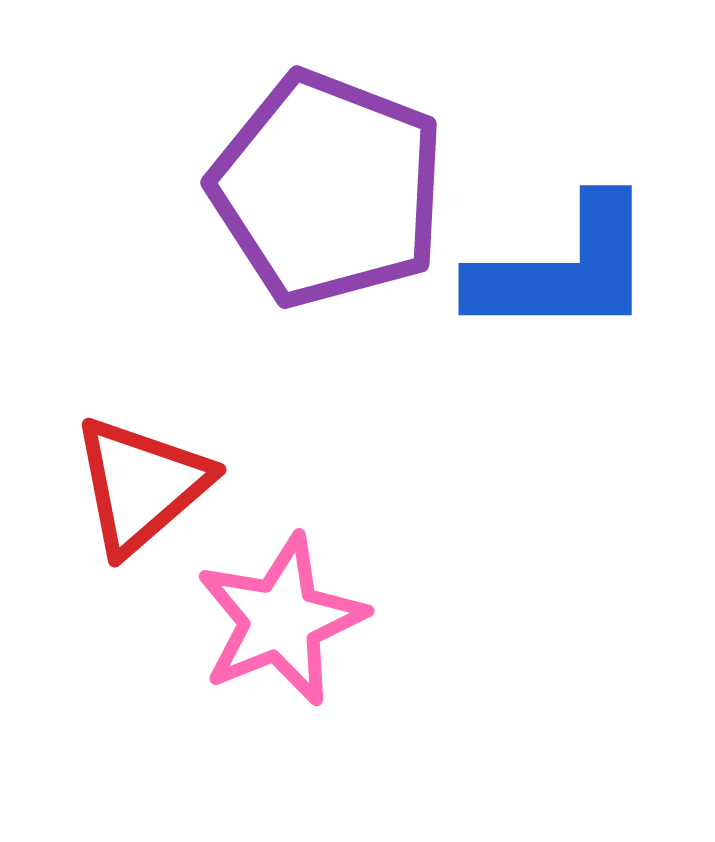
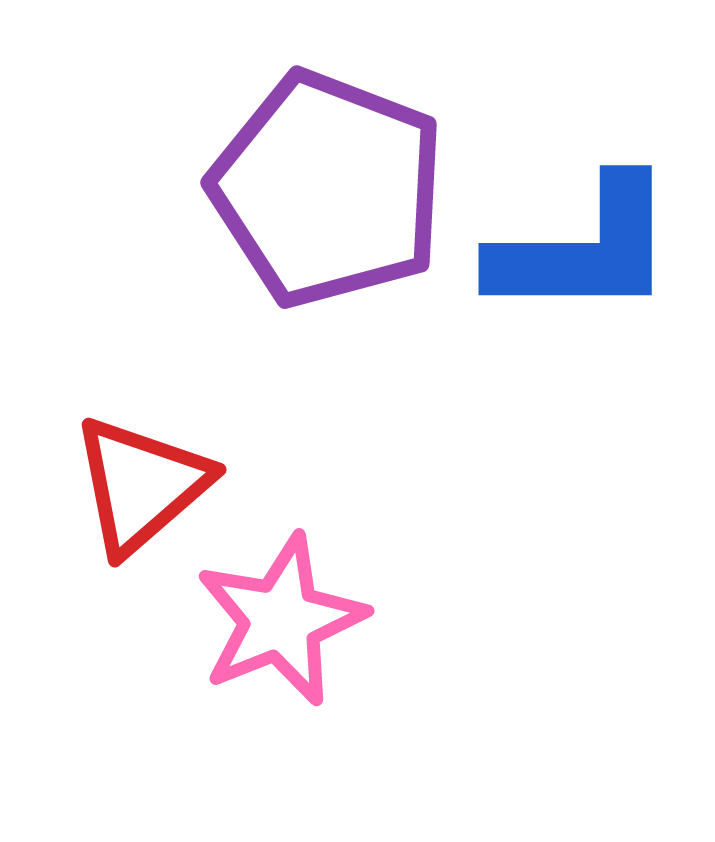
blue L-shape: moved 20 px right, 20 px up
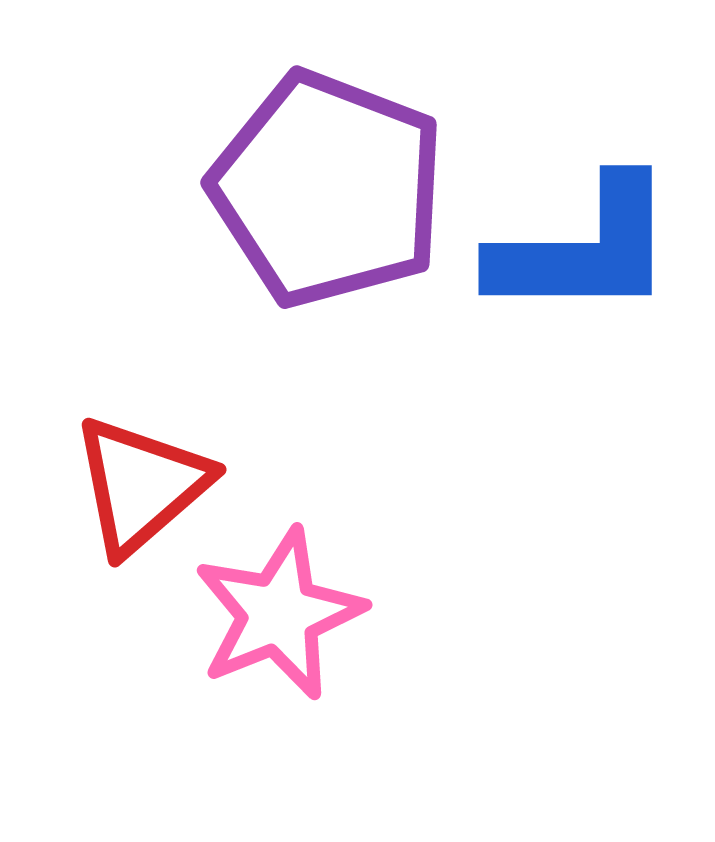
pink star: moved 2 px left, 6 px up
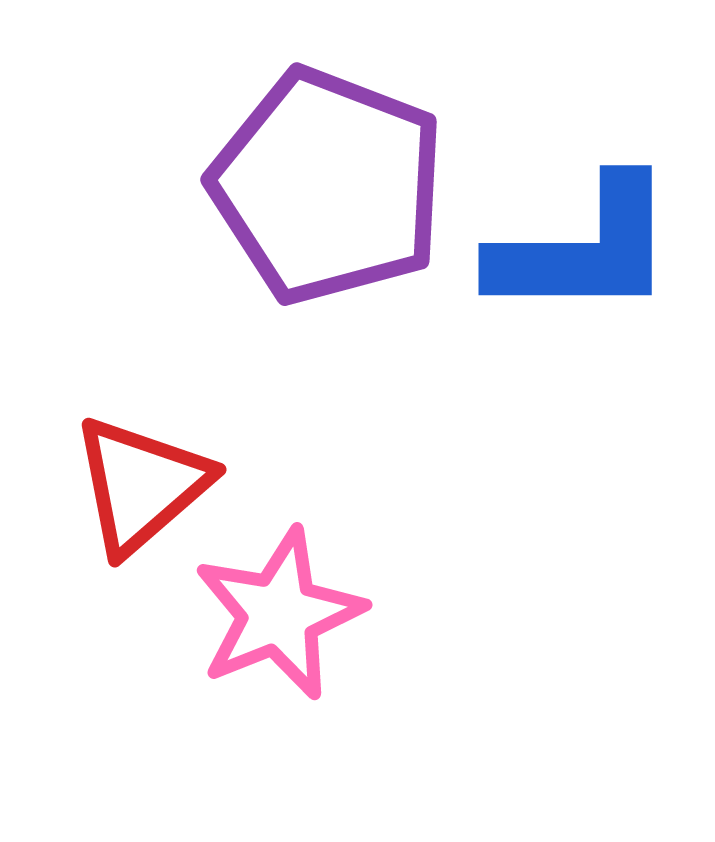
purple pentagon: moved 3 px up
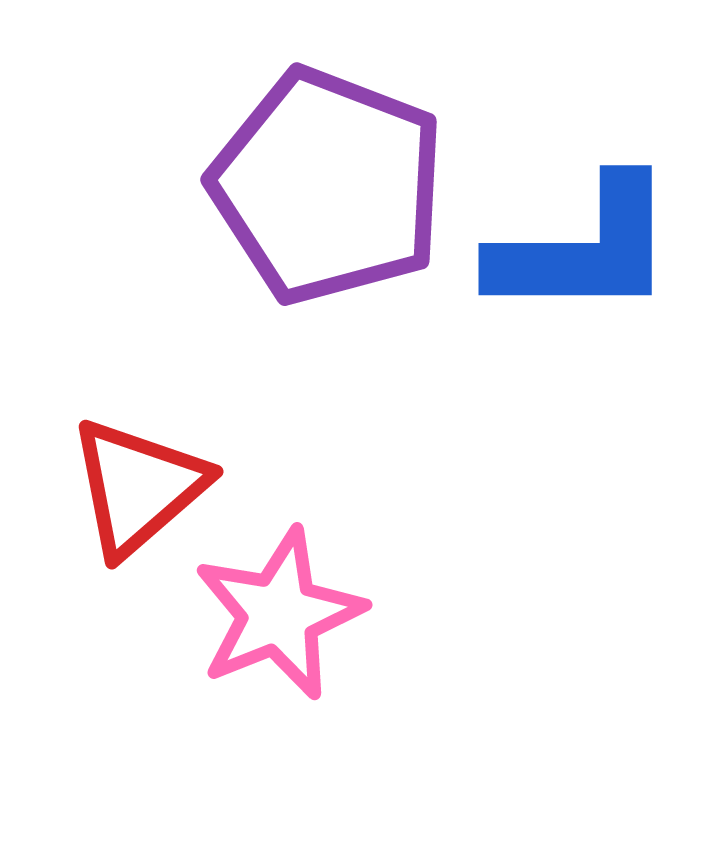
red triangle: moved 3 px left, 2 px down
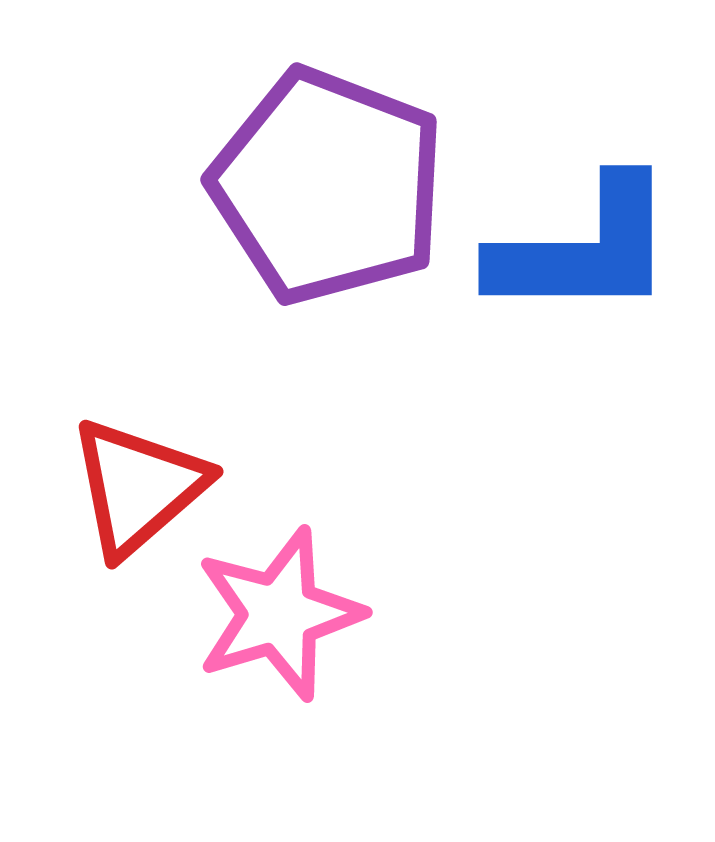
pink star: rotated 5 degrees clockwise
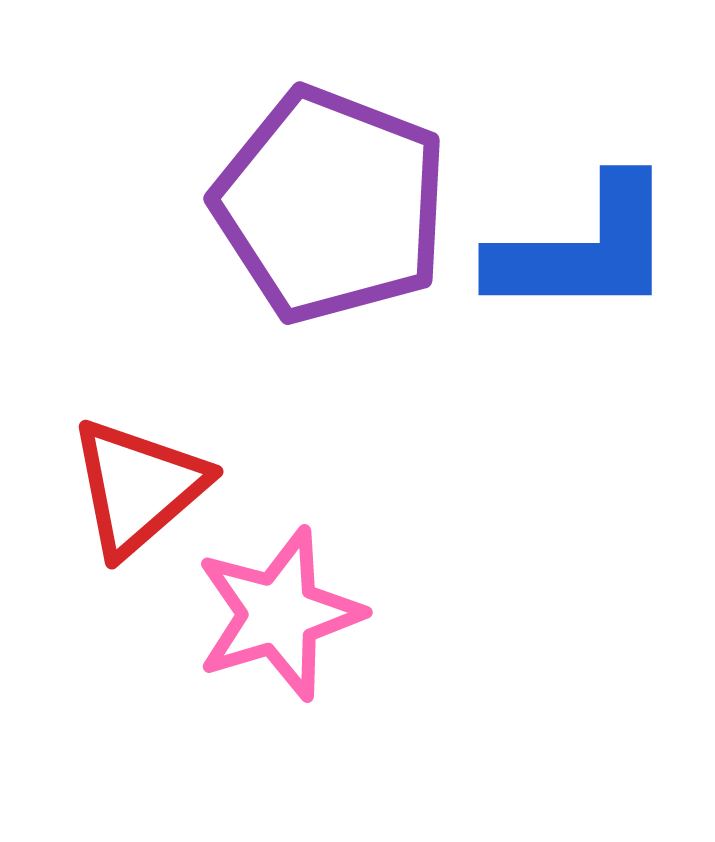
purple pentagon: moved 3 px right, 19 px down
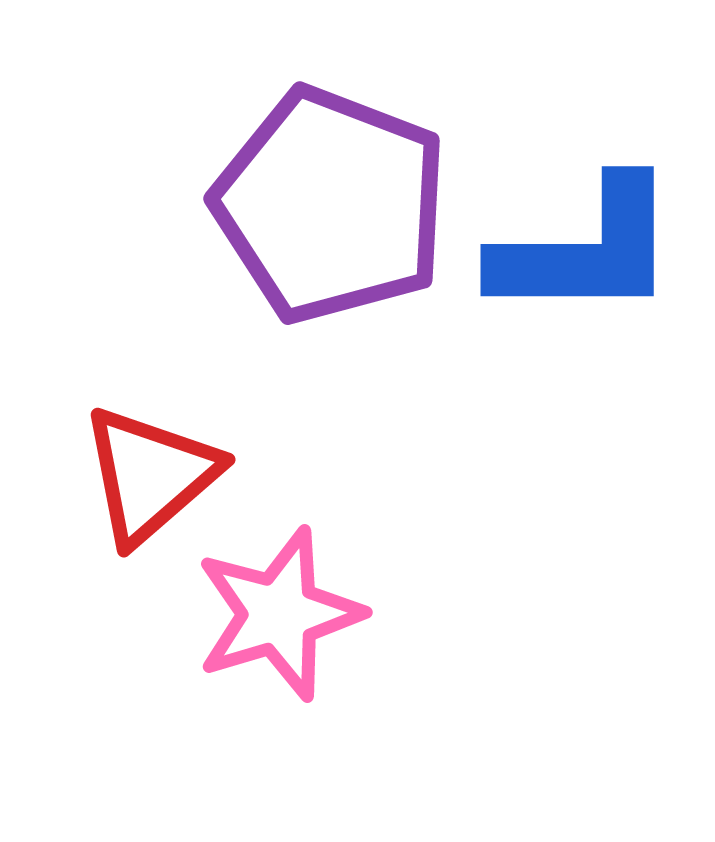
blue L-shape: moved 2 px right, 1 px down
red triangle: moved 12 px right, 12 px up
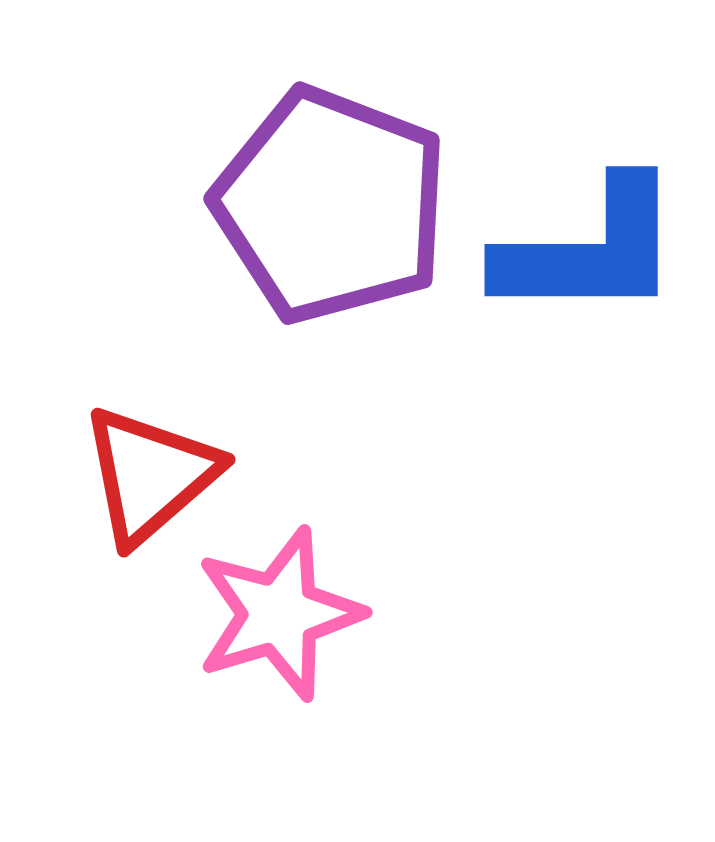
blue L-shape: moved 4 px right
